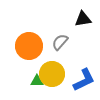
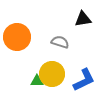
gray semicircle: rotated 66 degrees clockwise
orange circle: moved 12 px left, 9 px up
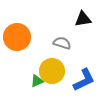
gray semicircle: moved 2 px right, 1 px down
yellow circle: moved 3 px up
green triangle: rotated 24 degrees counterclockwise
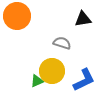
orange circle: moved 21 px up
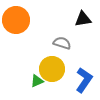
orange circle: moved 1 px left, 4 px down
yellow circle: moved 2 px up
blue L-shape: rotated 30 degrees counterclockwise
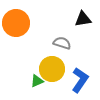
orange circle: moved 3 px down
blue L-shape: moved 4 px left
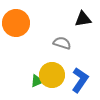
yellow circle: moved 6 px down
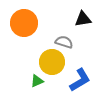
orange circle: moved 8 px right
gray semicircle: moved 2 px right, 1 px up
yellow circle: moved 13 px up
blue L-shape: rotated 25 degrees clockwise
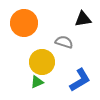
yellow circle: moved 10 px left
green triangle: moved 1 px down
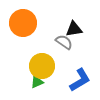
black triangle: moved 9 px left, 10 px down
orange circle: moved 1 px left
gray semicircle: rotated 18 degrees clockwise
yellow circle: moved 4 px down
